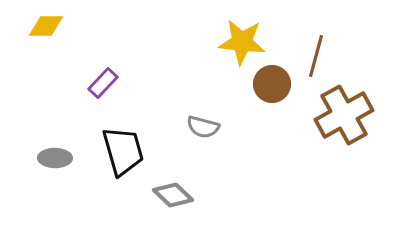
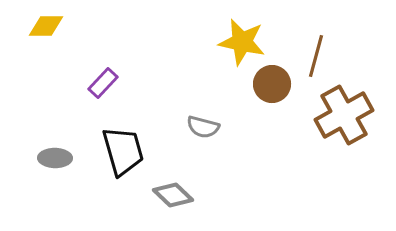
yellow star: rotated 6 degrees clockwise
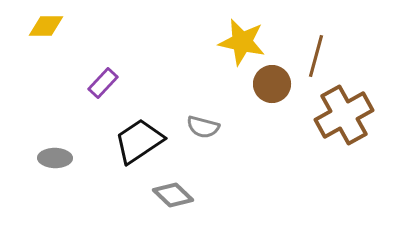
black trapezoid: moved 16 px right, 10 px up; rotated 108 degrees counterclockwise
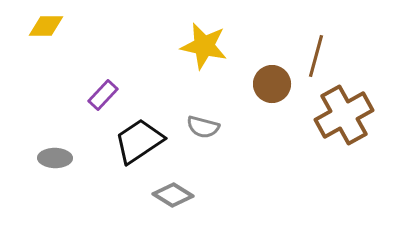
yellow star: moved 38 px left, 4 px down
purple rectangle: moved 12 px down
gray diamond: rotated 12 degrees counterclockwise
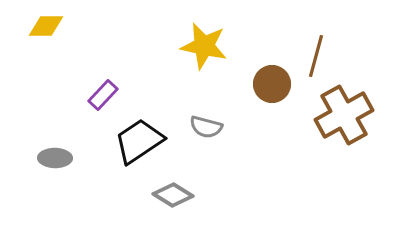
gray semicircle: moved 3 px right
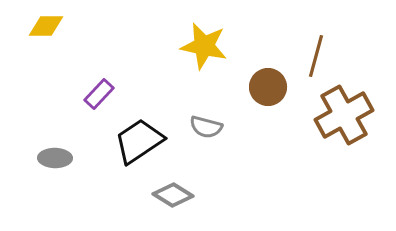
brown circle: moved 4 px left, 3 px down
purple rectangle: moved 4 px left, 1 px up
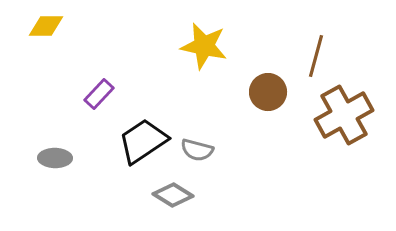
brown circle: moved 5 px down
gray semicircle: moved 9 px left, 23 px down
black trapezoid: moved 4 px right
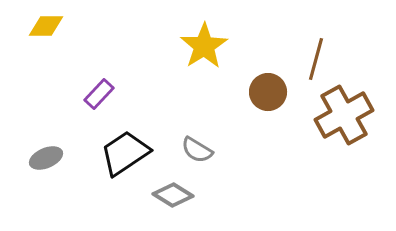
yellow star: rotated 27 degrees clockwise
brown line: moved 3 px down
black trapezoid: moved 18 px left, 12 px down
gray semicircle: rotated 16 degrees clockwise
gray ellipse: moved 9 px left; rotated 24 degrees counterclockwise
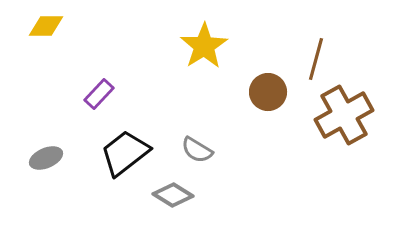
black trapezoid: rotated 4 degrees counterclockwise
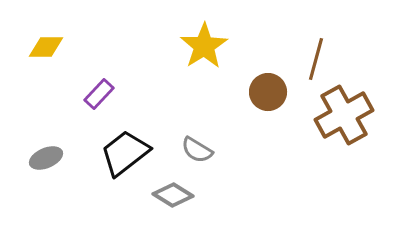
yellow diamond: moved 21 px down
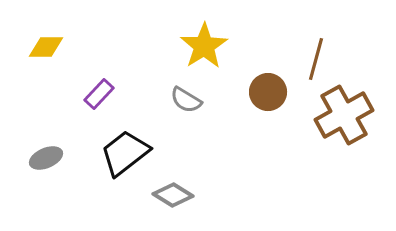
gray semicircle: moved 11 px left, 50 px up
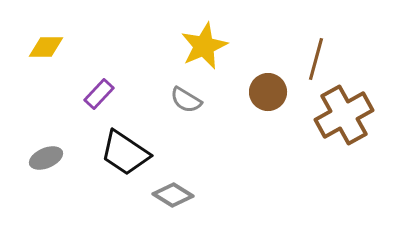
yellow star: rotated 9 degrees clockwise
black trapezoid: rotated 108 degrees counterclockwise
